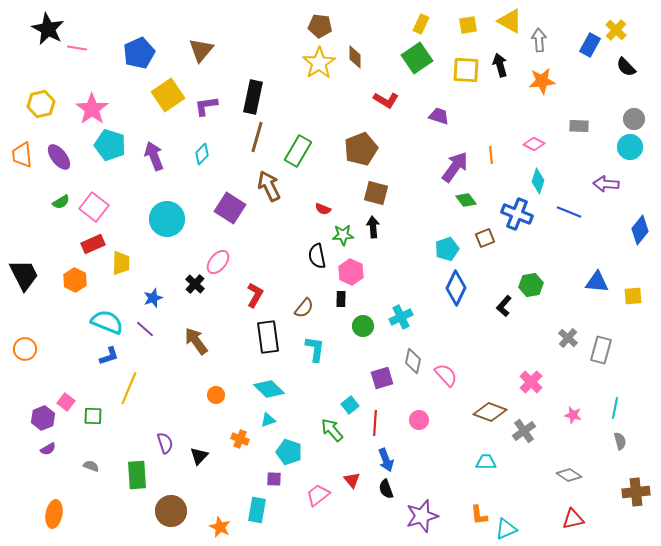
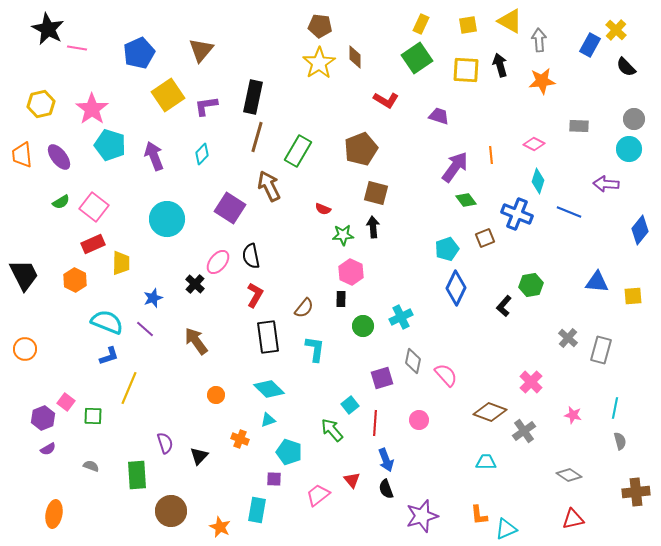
cyan circle at (630, 147): moved 1 px left, 2 px down
black semicircle at (317, 256): moved 66 px left
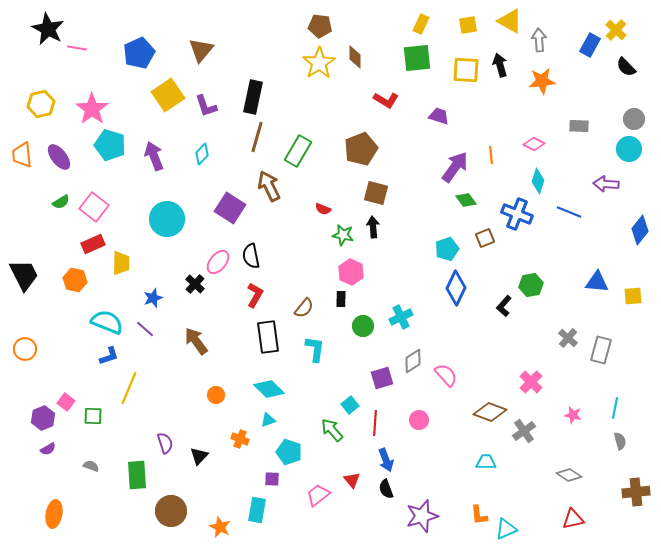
green square at (417, 58): rotated 28 degrees clockwise
purple L-shape at (206, 106): rotated 100 degrees counterclockwise
green star at (343, 235): rotated 15 degrees clockwise
orange hexagon at (75, 280): rotated 15 degrees counterclockwise
gray diamond at (413, 361): rotated 45 degrees clockwise
purple square at (274, 479): moved 2 px left
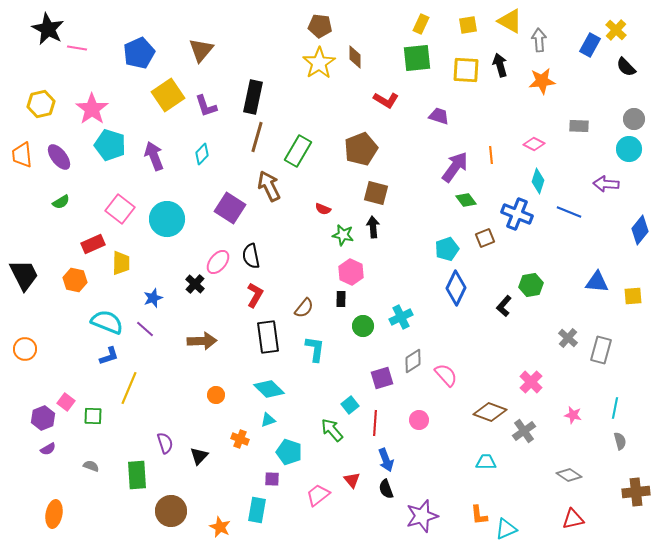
pink square at (94, 207): moved 26 px right, 2 px down
brown arrow at (196, 341): moved 6 px right; rotated 124 degrees clockwise
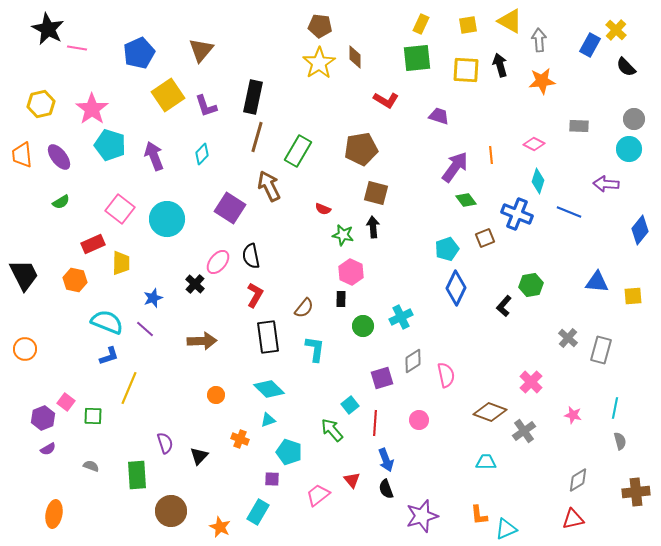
brown pentagon at (361, 149): rotated 12 degrees clockwise
pink semicircle at (446, 375): rotated 30 degrees clockwise
gray diamond at (569, 475): moved 9 px right, 5 px down; rotated 65 degrees counterclockwise
cyan rectangle at (257, 510): moved 1 px right, 2 px down; rotated 20 degrees clockwise
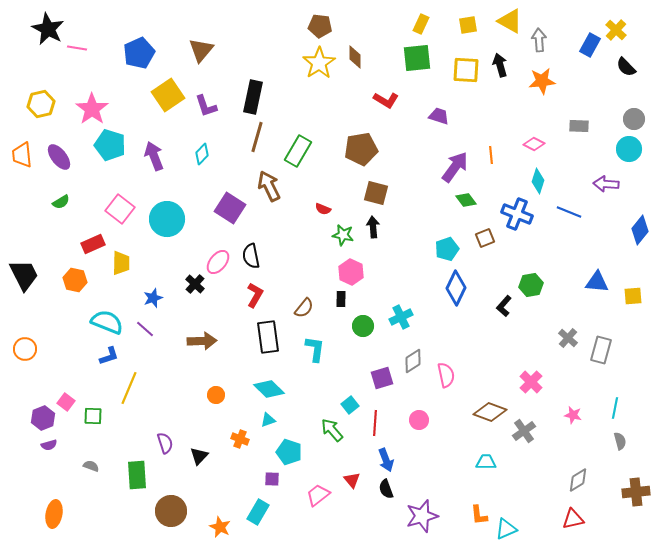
purple semicircle at (48, 449): moved 1 px right, 4 px up; rotated 14 degrees clockwise
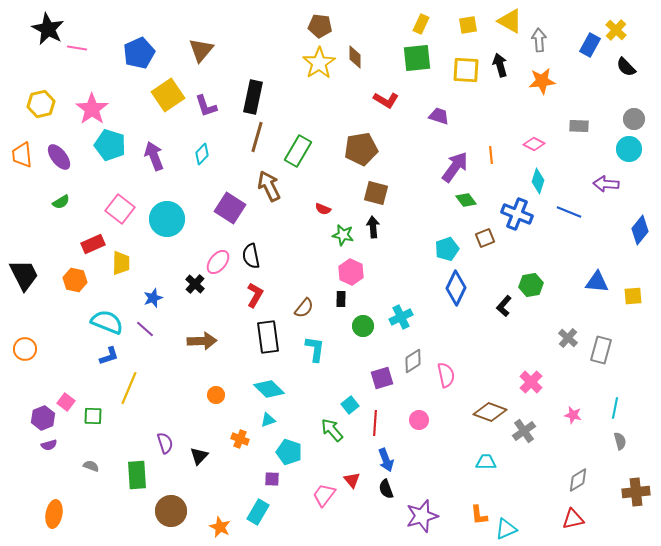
pink trapezoid at (318, 495): moved 6 px right; rotated 15 degrees counterclockwise
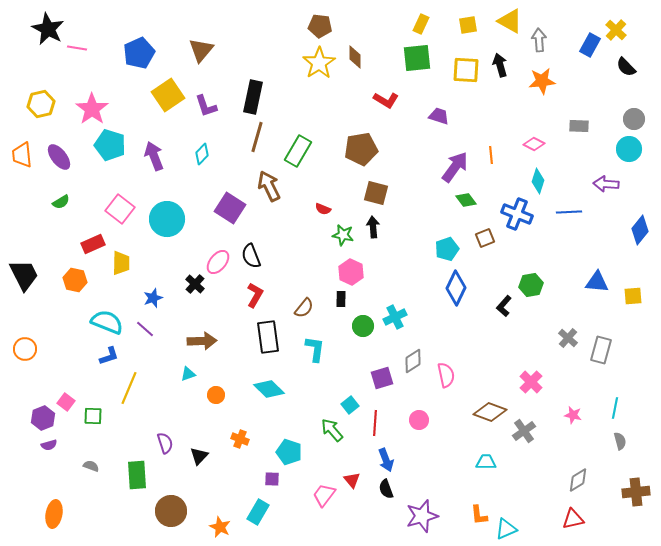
blue line at (569, 212): rotated 25 degrees counterclockwise
black semicircle at (251, 256): rotated 10 degrees counterclockwise
cyan cross at (401, 317): moved 6 px left
cyan triangle at (268, 420): moved 80 px left, 46 px up
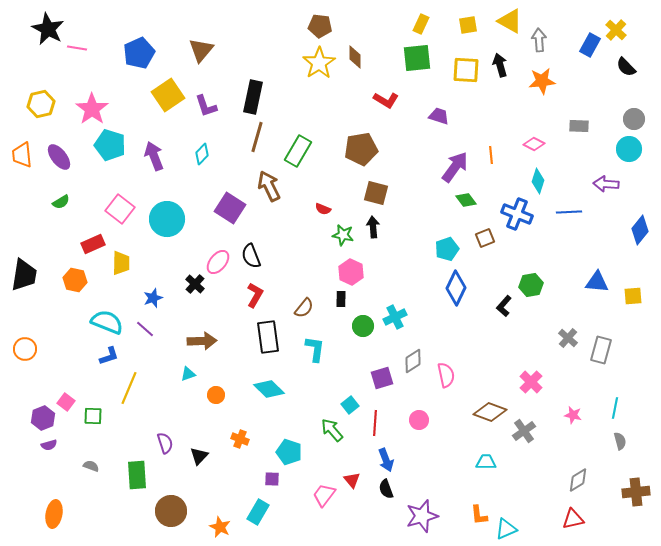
black trapezoid at (24, 275): rotated 36 degrees clockwise
